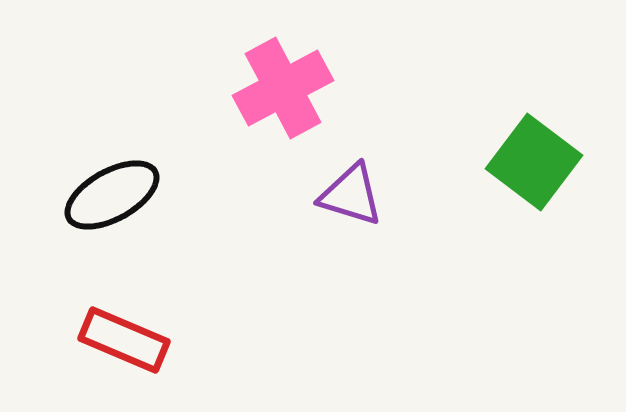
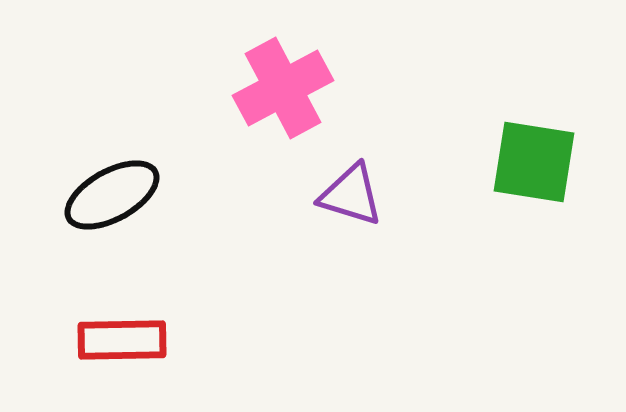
green square: rotated 28 degrees counterclockwise
red rectangle: moved 2 px left; rotated 24 degrees counterclockwise
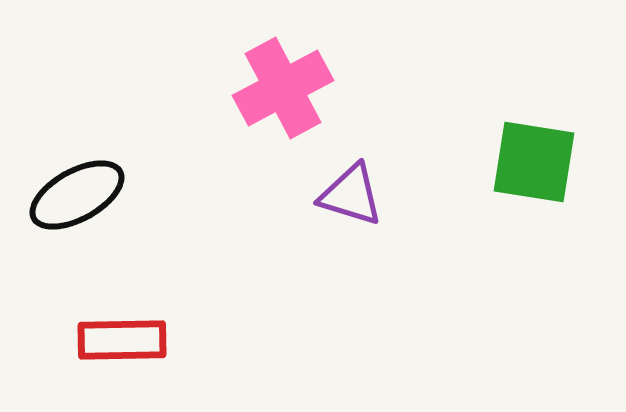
black ellipse: moved 35 px left
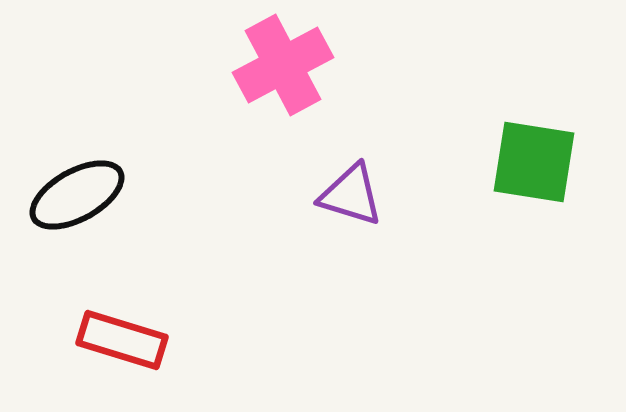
pink cross: moved 23 px up
red rectangle: rotated 18 degrees clockwise
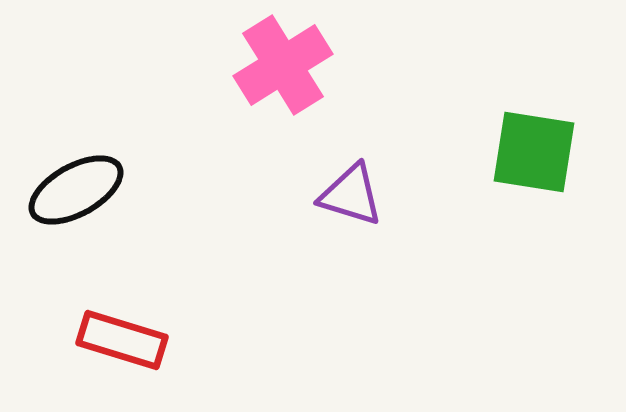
pink cross: rotated 4 degrees counterclockwise
green square: moved 10 px up
black ellipse: moved 1 px left, 5 px up
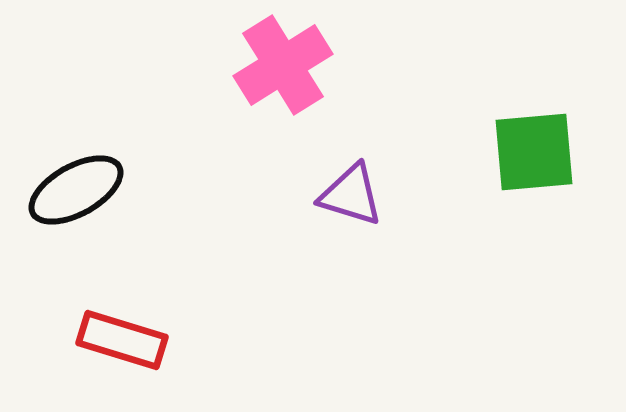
green square: rotated 14 degrees counterclockwise
